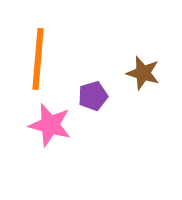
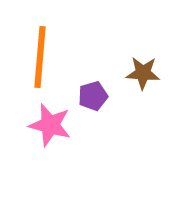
orange line: moved 2 px right, 2 px up
brown star: rotated 12 degrees counterclockwise
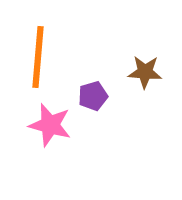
orange line: moved 2 px left
brown star: moved 2 px right, 1 px up
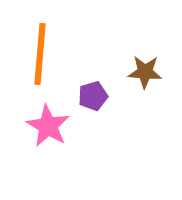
orange line: moved 2 px right, 3 px up
pink star: moved 2 px left, 1 px down; rotated 15 degrees clockwise
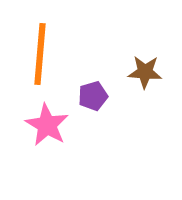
pink star: moved 1 px left, 1 px up
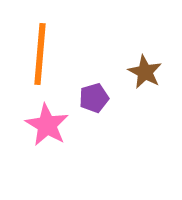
brown star: rotated 24 degrees clockwise
purple pentagon: moved 1 px right, 2 px down
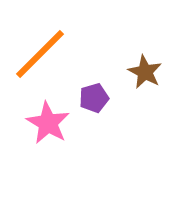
orange line: rotated 40 degrees clockwise
pink star: moved 1 px right, 2 px up
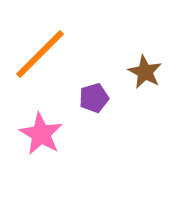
pink star: moved 7 px left, 11 px down
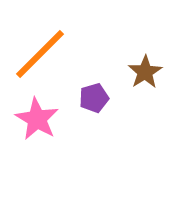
brown star: rotated 12 degrees clockwise
pink star: moved 4 px left, 15 px up
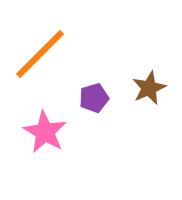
brown star: moved 4 px right, 16 px down; rotated 8 degrees clockwise
pink star: moved 8 px right, 13 px down
